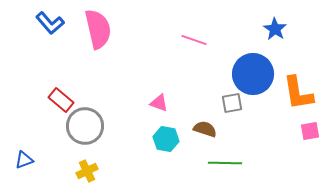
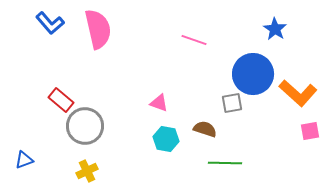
orange L-shape: rotated 39 degrees counterclockwise
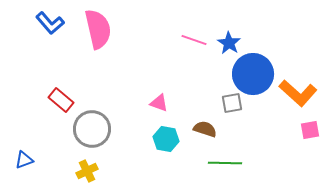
blue star: moved 46 px left, 14 px down
gray circle: moved 7 px right, 3 px down
pink square: moved 1 px up
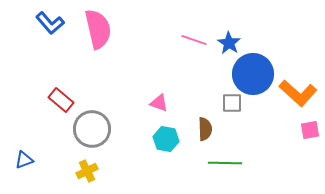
gray square: rotated 10 degrees clockwise
brown semicircle: rotated 70 degrees clockwise
